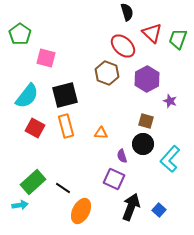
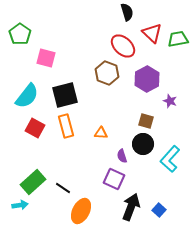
green trapezoid: rotated 60 degrees clockwise
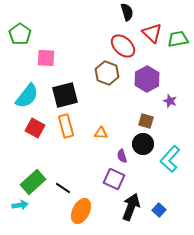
pink square: rotated 12 degrees counterclockwise
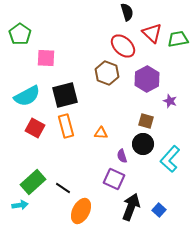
cyan semicircle: rotated 24 degrees clockwise
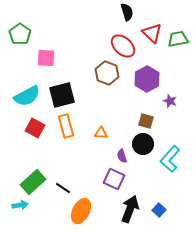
black square: moved 3 px left
black arrow: moved 1 px left, 2 px down
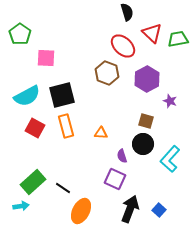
purple square: moved 1 px right
cyan arrow: moved 1 px right, 1 px down
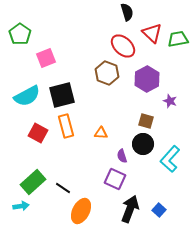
pink square: rotated 24 degrees counterclockwise
red square: moved 3 px right, 5 px down
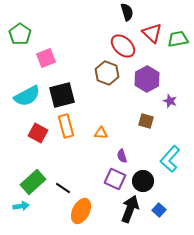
black circle: moved 37 px down
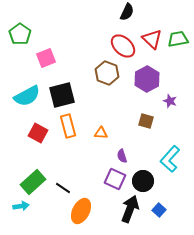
black semicircle: rotated 42 degrees clockwise
red triangle: moved 6 px down
orange rectangle: moved 2 px right
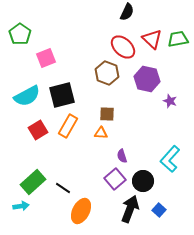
red ellipse: moved 1 px down
purple hexagon: rotated 20 degrees counterclockwise
brown square: moved 39 px left, 7 px up; rotated 14 degrees counterclockwise
orange rectangle: rotated 45 degrees clockwise
red square: moved 3 px up; rotated 30 degrees clockwise
purple square: rotated 25 degrees clockwise
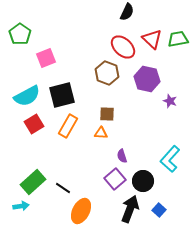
red square: moved 4 px left, 6 px up
